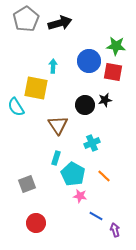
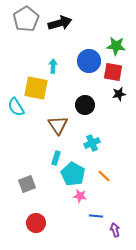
black star: moved 14 px right, 6 px up
blue line: rotated 24 degrees counterclockwise
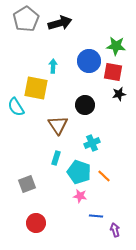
cyan pentagon: moved 6 px right, 2 px up; rotated 10 degrees counterclockwise
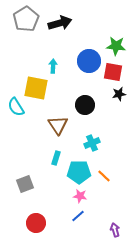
cyan pentagon: rotated 20 degrees counterclockwise
gray square: moved 2 px left
blue line: moved 18 px left; rotated 48 degrees counterclockwise
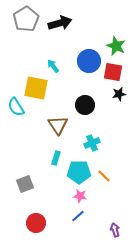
green star: rotated 18 degrees clockwise
cyan arrow: rotated 40 degrees counterclockwise
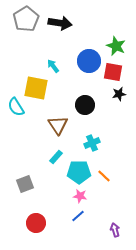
black arrow: rotated 25 degrees clockwise
cyan rectangle: moved 1 px up; rotated 24 degrees clockwise
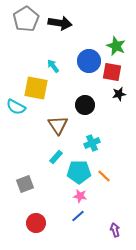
red square: moved 1 px left
cyan semicircle: rotated 30 degrees counterclockwise
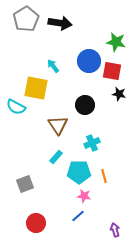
green star: moved 4 px up; rotated 12 degrees counterclockwise
red square: moved 1 px up
black star: rotated 24 degrees clockwise
orange line: rotated 32 degrees clockwise
pink star: moved 4 px right
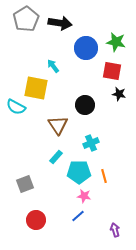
blue circle: moved 3 px left, 13 px up
cyan cross: moved 1 px left
red circle: moved 3 px up
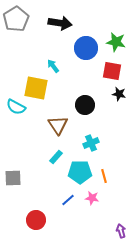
gray pentagon: moved 10 px left
cyan pentagon: moved 1 px right
gray square: moved 12 px left, 6 px up; rotated 18 degrees clockwise
pink star: moved 8 px right, 2 px down
blue line: moved 10 px left, 16 px up
purple arrow: moved 6 px right, 1 px down
